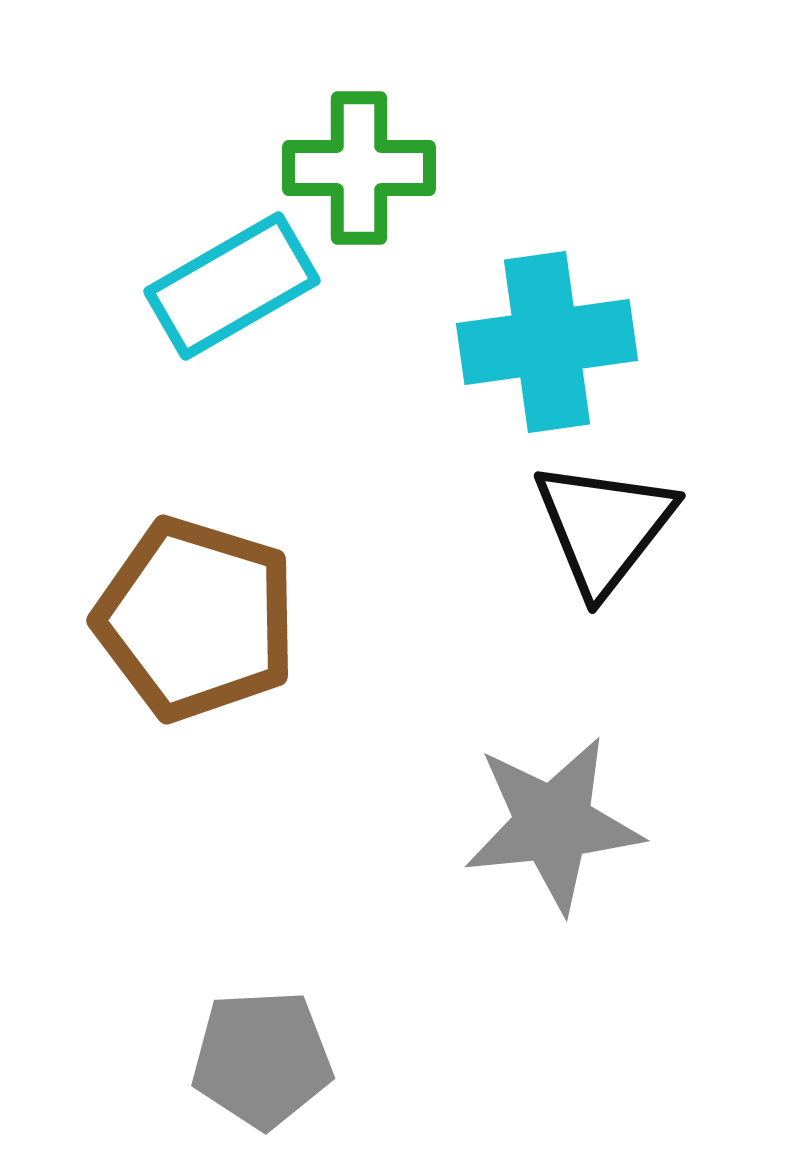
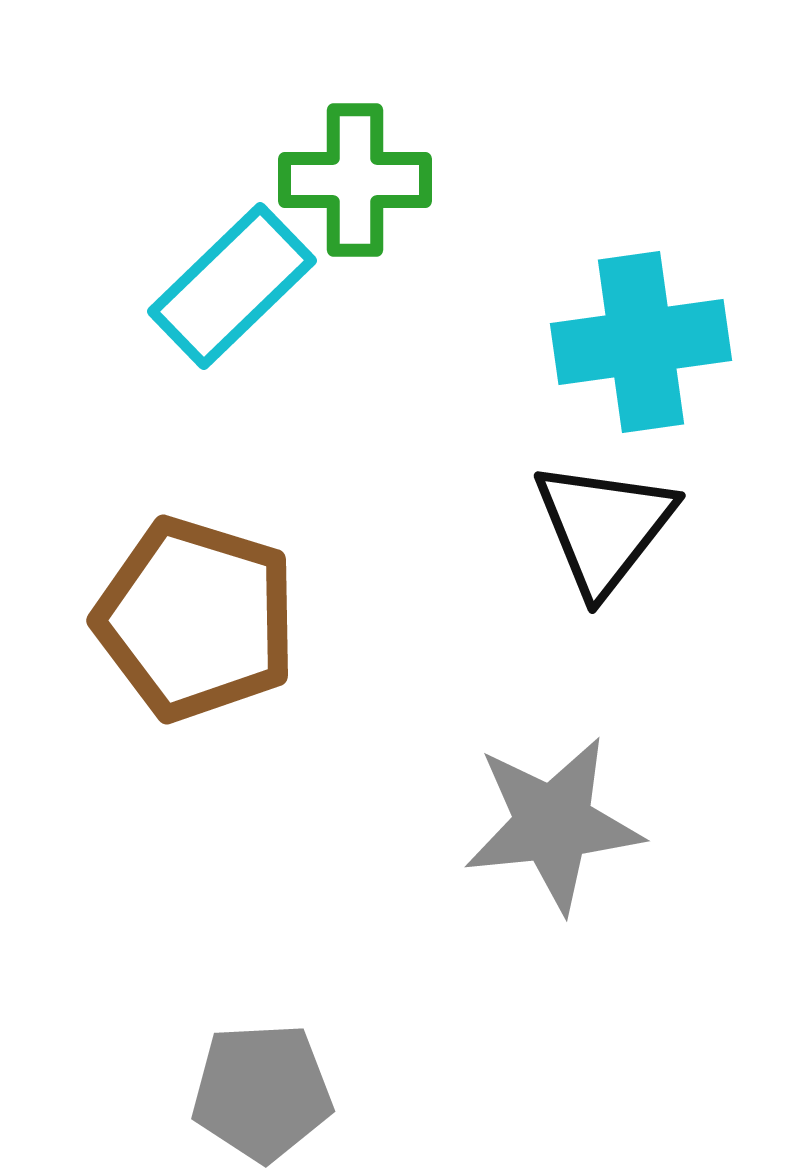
green cross: moved 4 px left, 12 px down
cyan rectangle: rotated 14 degrees counterclockwise
cyan cross: moved 94 px right
gray pentagon: moved 33 px down
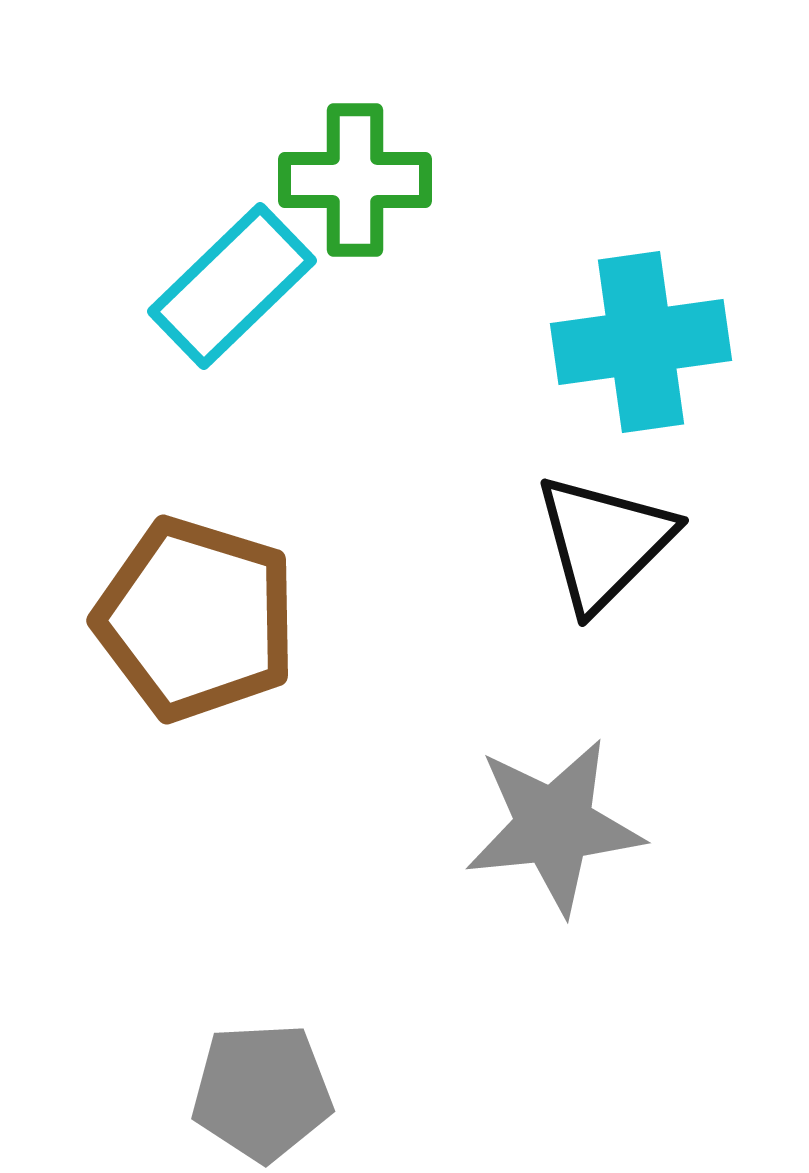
black triangle: moved 15 px down; rotated 7 degrees clockwise
gray star: moved 1 px right, 2 px down
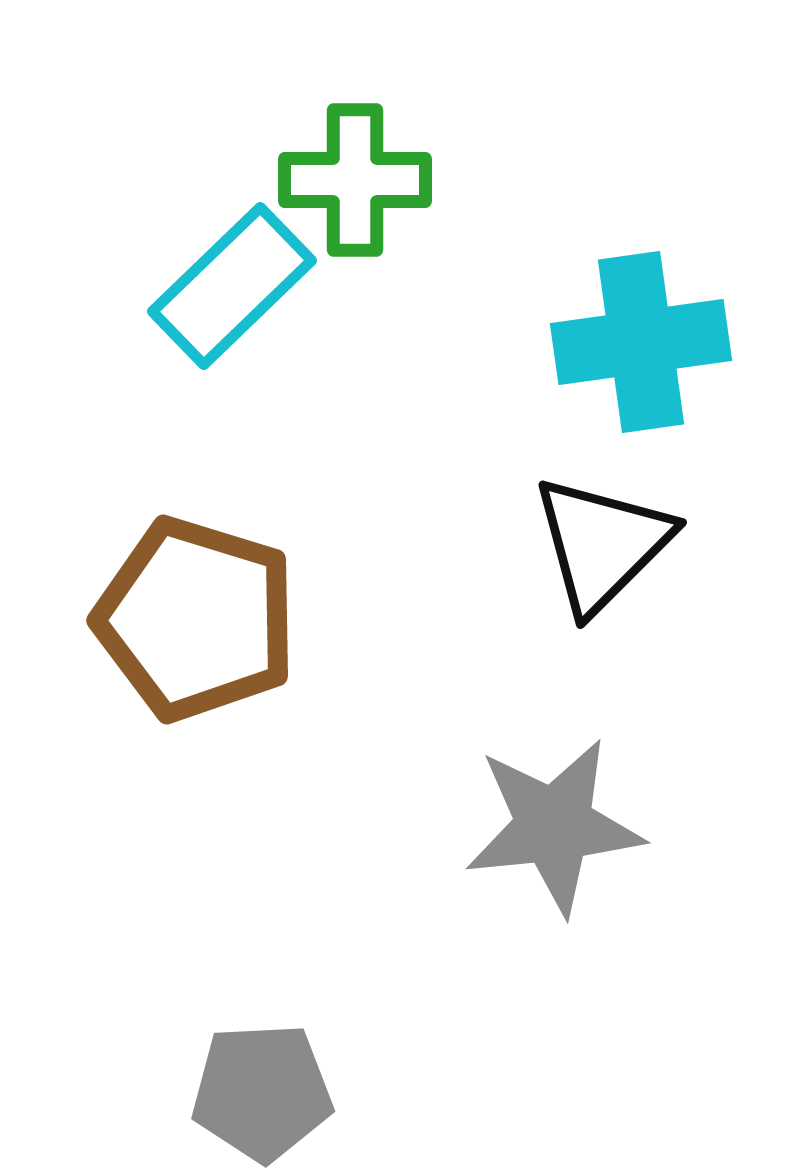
black triangle: moved 2 px left, 2 px down
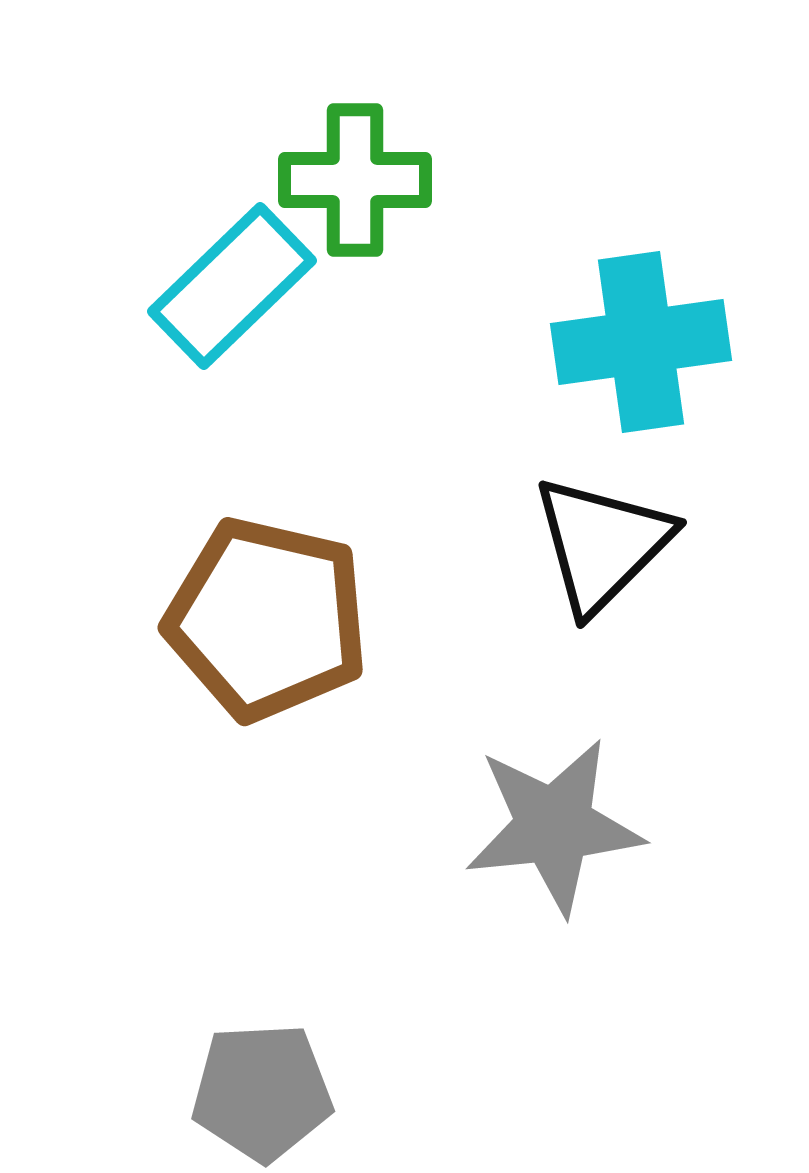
brown pentagon: moved 71 px right; rotated 4 degrees counterclockwise
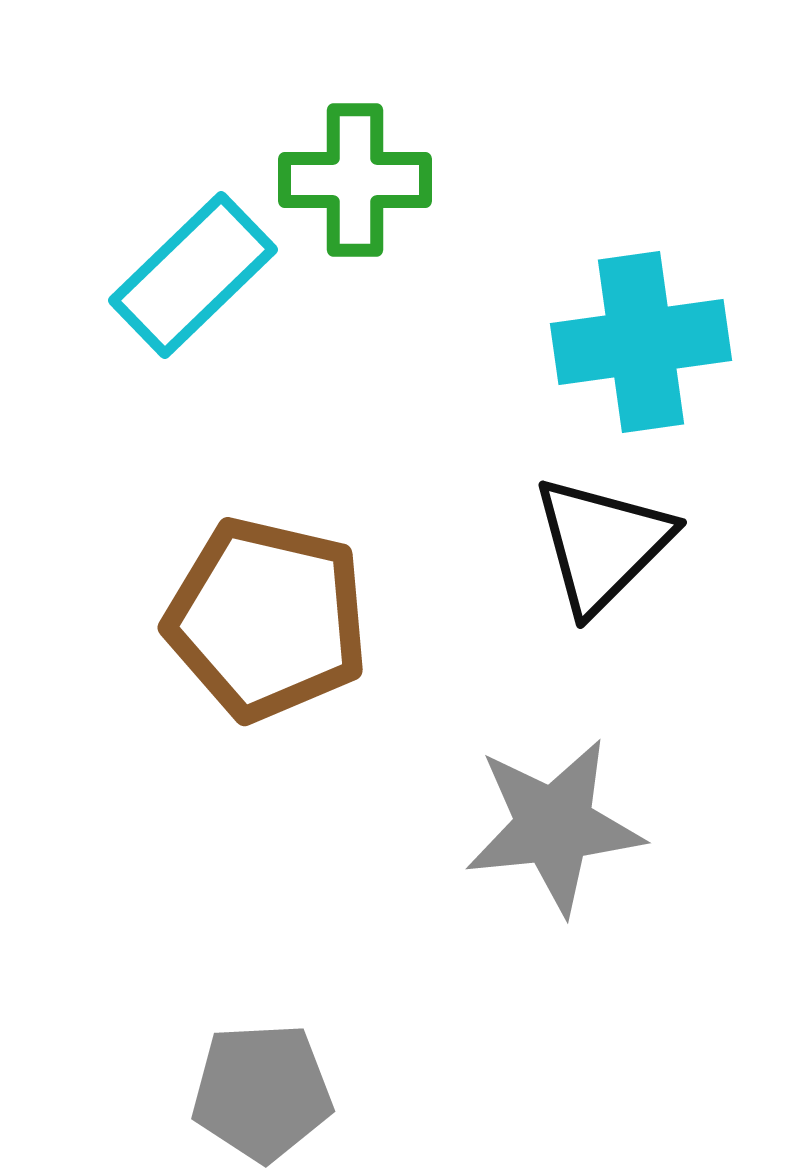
cyan rectangle: moved 39 px left, 11 px up
